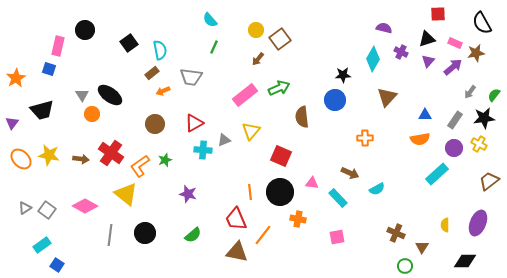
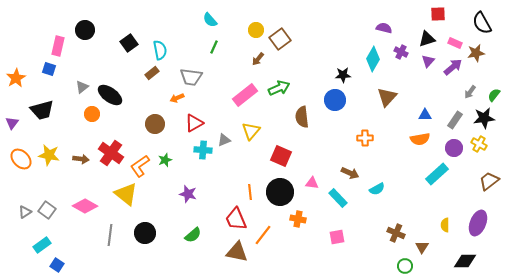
orange arrow at (163, 91): moved 14 px right, 7 px down
gray triangle at (82, 95): moved 8 px up; rotated 24 degrees clockwise
gray triangle at (25, 208): moved 4 px down
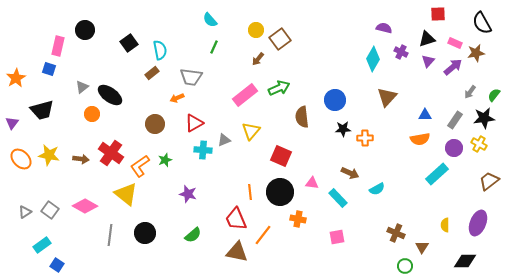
black star at (343, 75): moved 54 px down
gray square at (47, 210): moved 3 px right
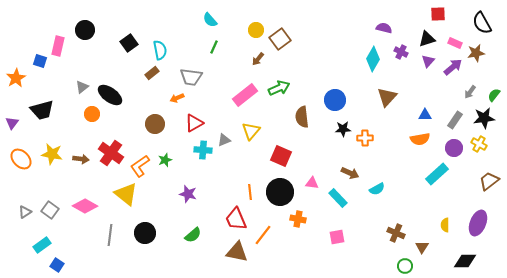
blue square at (49, 69): moved 9 px left, 8 px up
yellow star at (49, 155): moved 3 px right, 1 px up
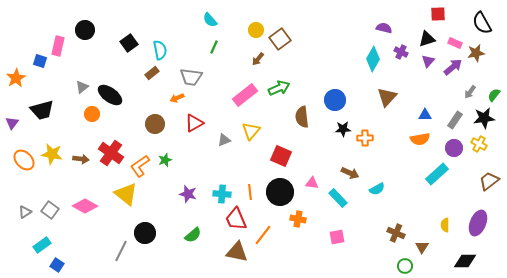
cyan cross at (203, 150): moved 19 px right, 44 px down
orange ellipse at (21, 159): moved 3 px right, 1 px down
gray line at (110, 235): moved 11 px right, 16 px down; rotated 20 degrees clockwise
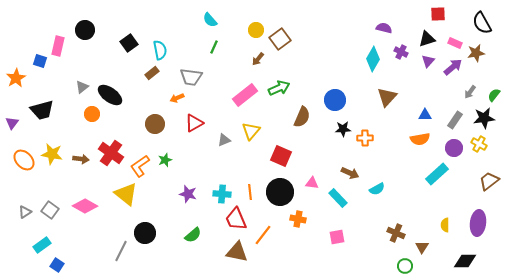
brown semicircle at (302, 117): rotated 150 degrees counterclockwise
purple ellipse at (478, 223): rotated 15 degrees counterclockwise
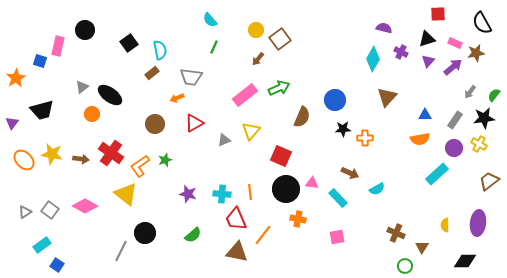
black circle at (280, 192): moved 6 px right, 3 px up
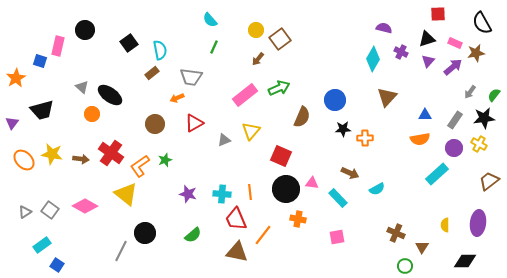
gray triangle at (82, 87): rotated 40 degrees counterclockwise
